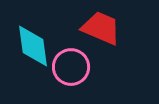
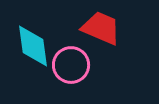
pink circle: moved 2 px up
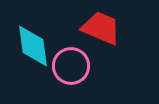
pink circle: moved 1 px down
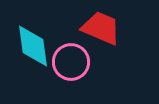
pink circle: moved 4 px up
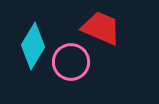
cyan diamond: rotated 39 degrees clockwise
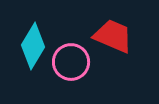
red trapezoid: moved 12 px right, 8 px down
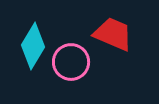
red trapezoid: moved 2 px up
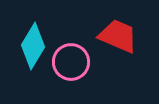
red trapezoid: moved 5 px right, 2 px down
